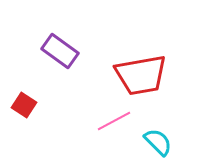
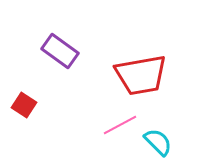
pink line: moved 6 px right, 4 px down
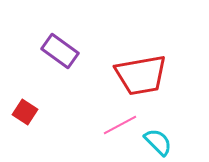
red square: moved 1 px right, 7 px down
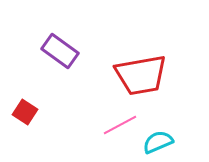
cyan semicircle: rotated 68 degrees counterclockwise
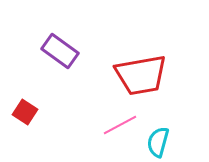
cyan semicircle: rotated 52 degrees counterclockwise
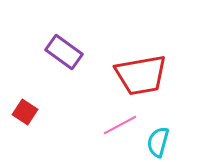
purple rectangle: moved 4 px right, 1 px down
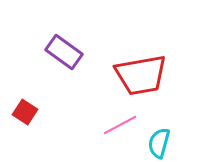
cyan semicircle: moved 1 px right, 1 px down
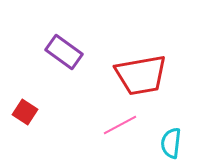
cyan semicircle: moved 12 px right; rotated 8 degrees counterclockwise
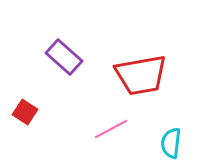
purple rectangle: moved 5 px down; rotated 6 degrees clockwise
pink line: moved 9 px left, 4 px down
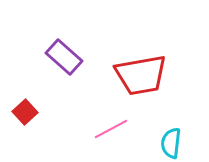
red square: rotated 15 degrees clockwise
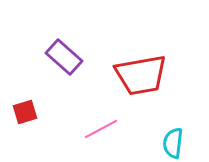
red square: rotated 25 degrees clockwise
pink line: moved 10 px left
cyan semicircle: moved 2 px right
